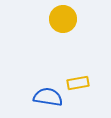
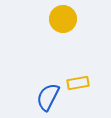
blue semicircle: rotated 72 degrees counterclockwise
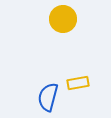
blue semicircle: rotated 12 degrees counterclockwise
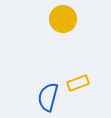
yellow rectangle: rotated 10 degrees counterclockwise
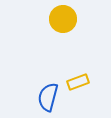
yellow rectangle: moved 1 px up
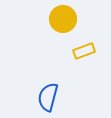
yellow rectangle: moved 6 px right, 31 px up
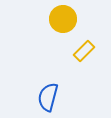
yellow rectangle: rotated 25 degrees counterclockwise
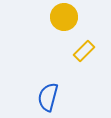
yellow circle: moved 1 px right, 2 px up
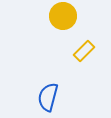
yellow circle: moved 1 px left, 1 px up
